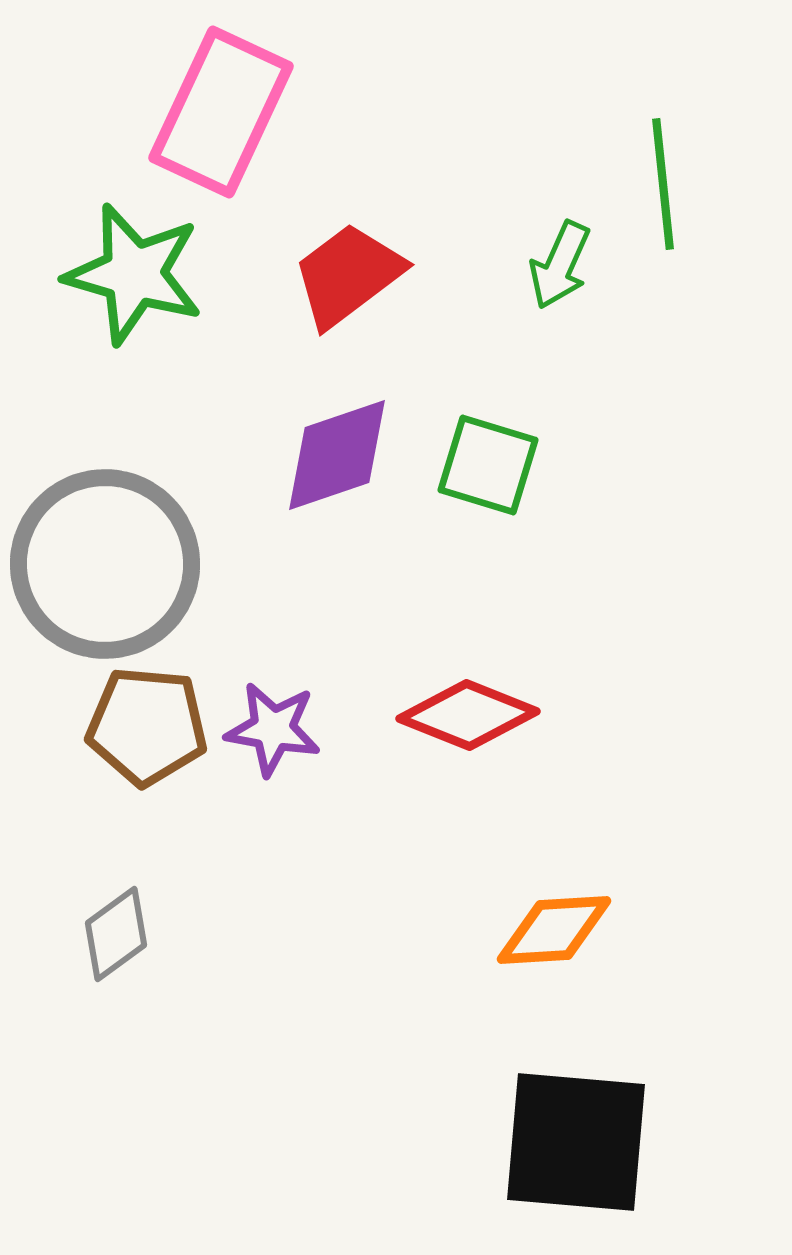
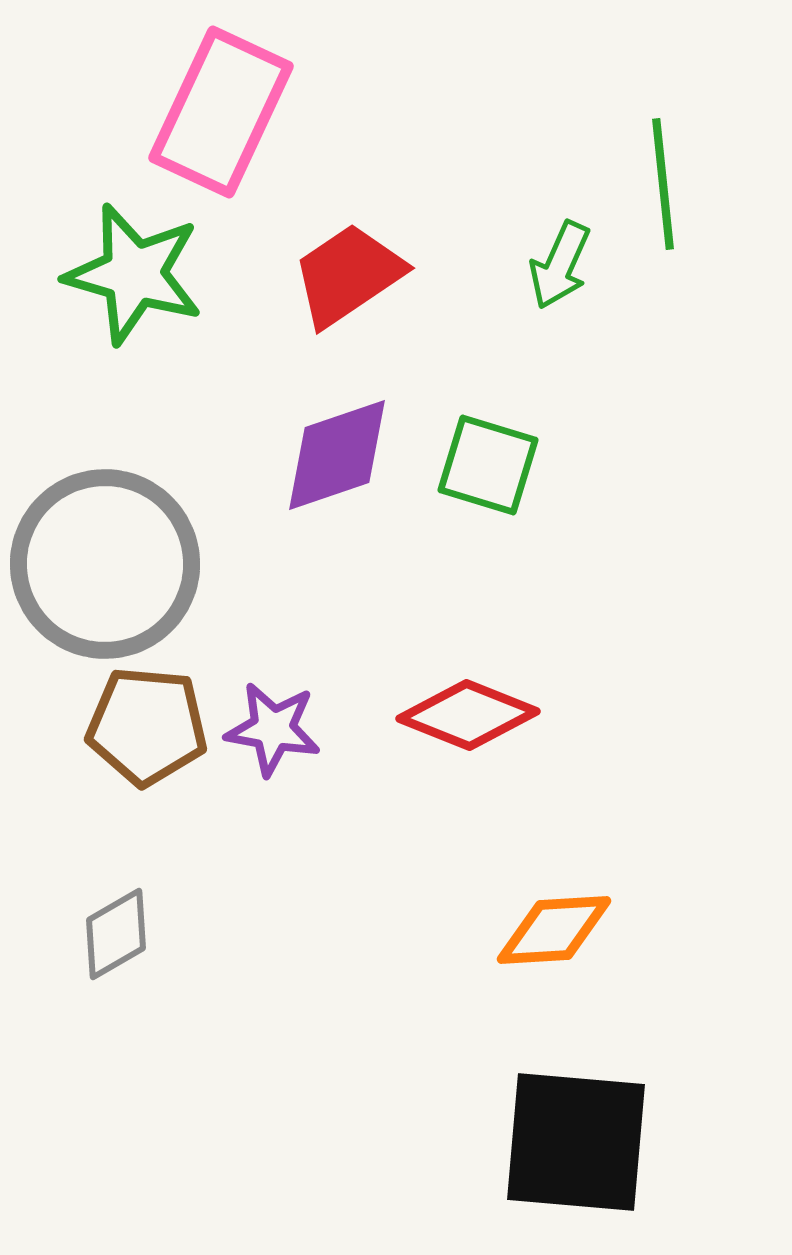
red trapezoid: rotated 3 degrees clockwise
gray diamond: rotated 6 degrees clockwise
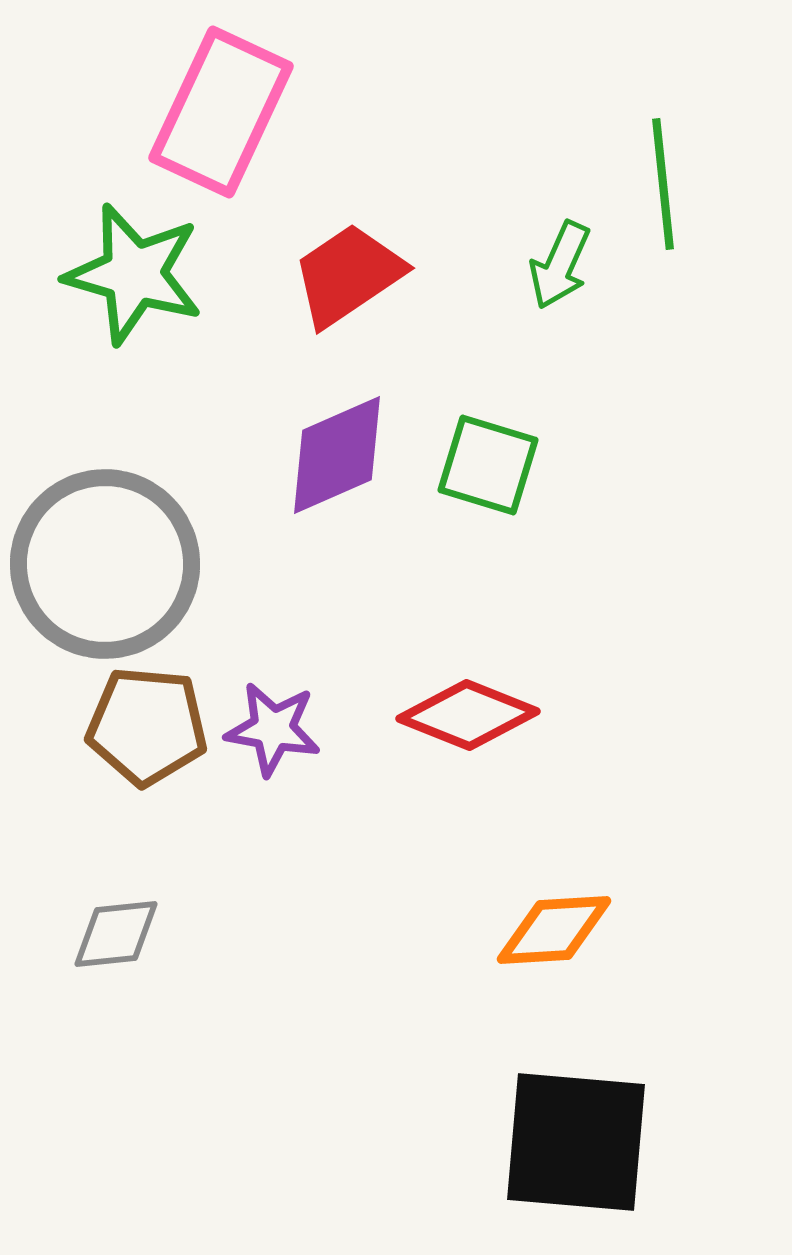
purple diamond: rotated 5 degrees counterclockwise
gray diamond: rotated 24 degrees clockwise
